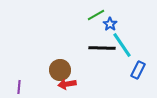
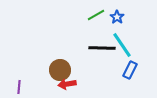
blue star: moved 7 px right, 7 px up
blue rectangle: moved 8 px left
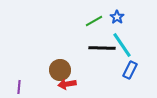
green line: moved 2 px left, 6 px down
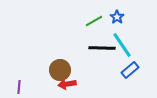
blue rectangle: rotated 24 degrees clockwise
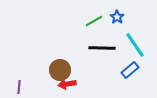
cyan line: moved 13 px right
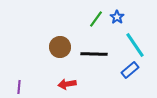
green line: moved 2 px right, 2 px up; rotated 24 degrees counterclockwise
black line: moved 8 px left, 6 px down
brown circle: moved 23 px up
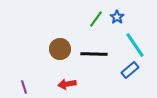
brown circle: moved 2 px down
purple line: moved 5 px right; rotated 24 degrees counterclockwise
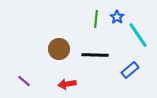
green line: rotated 30 degrees counterclockwise
cyan line: moved 3 px right, 10 px up
brown circle: moved 1 px left
black line: moved 1 px right, 1 px down
purple line: moved 6 px up; rotated 32 degrees counterclockwise
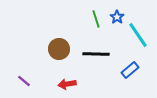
green line: rotated 24 degrees counterclockwise
black line: moved 1 px right, 1 px up
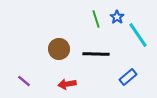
blue rectangle: moved 2 px left, 7 px down
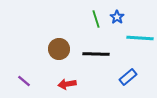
cyan line: moved 2 px right, 3 px down; rotated 52 degrees counterclockwise
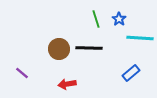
blue star: moved 2 px right, 2 px down
black line: moved 7 px left, 6 px up
blue rectangle: moved 3 px right, 4 px up
purple line: moved 2 px left, 8 px up
